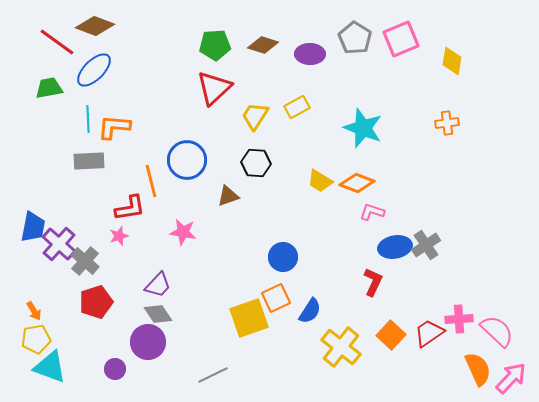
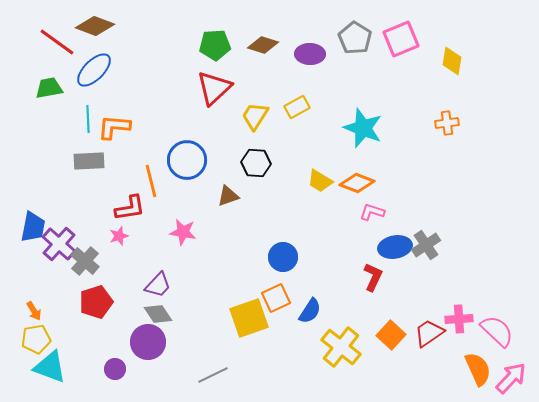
red L-shape at (373, 282): moved 5 px up
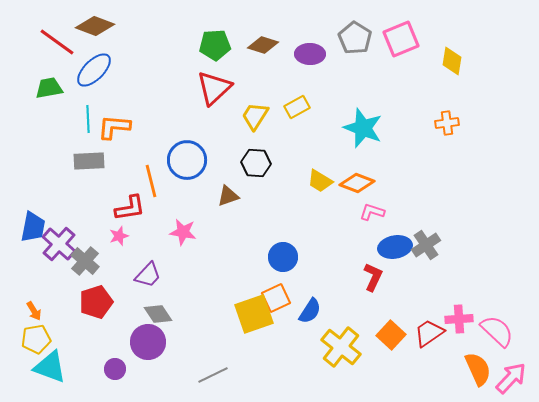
purple trapezoid at (158, 285): moved 10 px left, 10 px up
yellow square at (249, 318): moved 5 px right, 4 px up
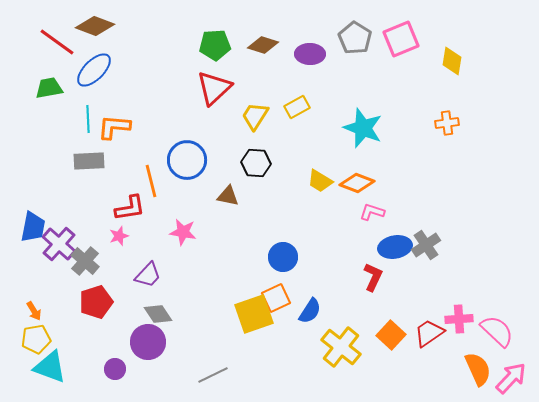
brown triangle at (228, 196): rotated 30 degrees clockwise
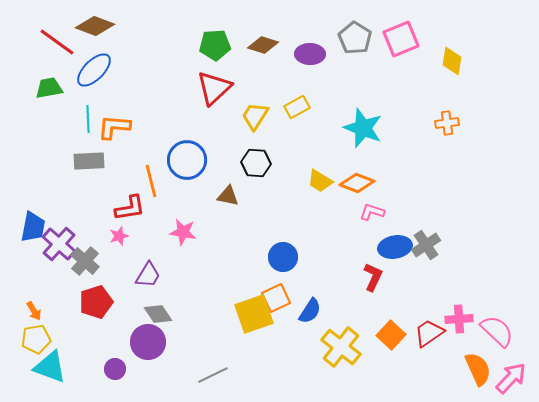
purple trapezoid at (148, 275): rotated 12 degrees counterclockwise
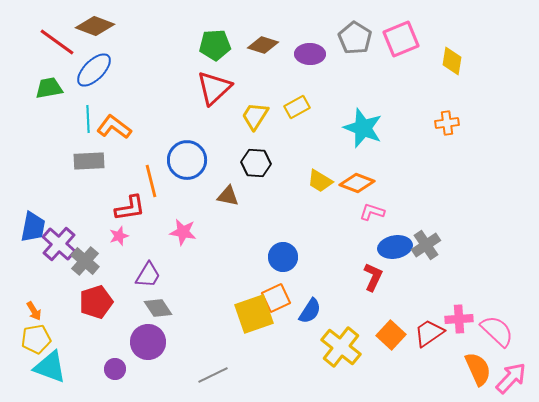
orange L-shape at (114, 127): rotated 32 degrees clockwise
gray diamond at (158, 314): moved 6 px up
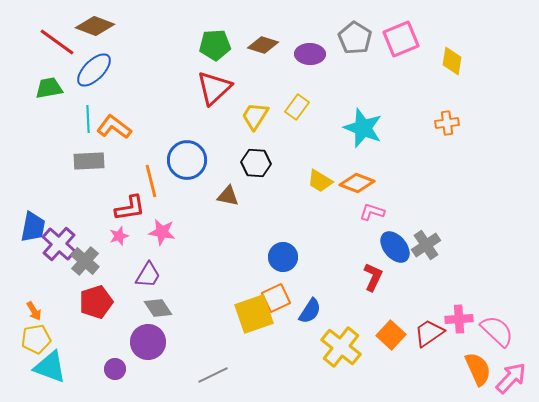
yellow rectangle at (297, 107): rotated 25 degrees counterclockwise
pink star at (183, 232): moved 21 px left
blue ellipse at (395, 247): rotated 60 degrees clockwise
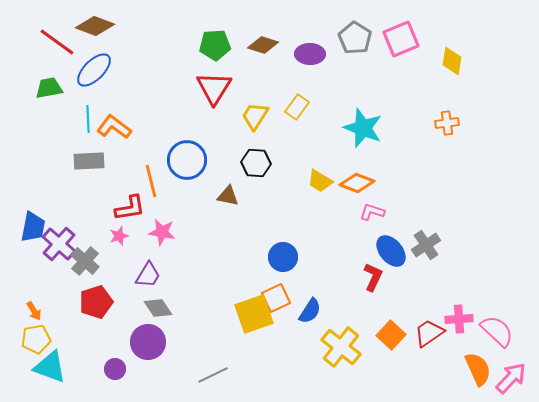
red triangle at (214, 88): rotated 15 degrees counterclockwise
blue ellipse at (395, 247): moved 4 px left, 4 px down
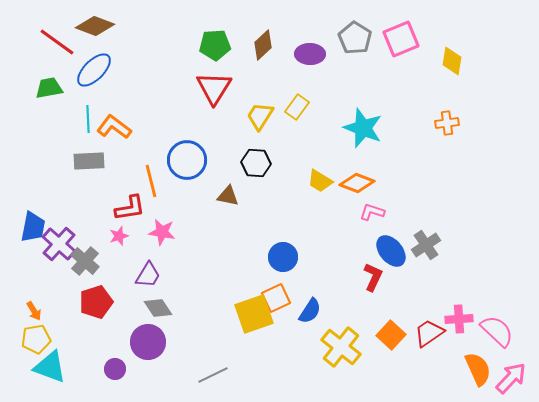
brown diamond at (263, 45): rotated 60 degrees counterclockwise
yellow trapezoid at (255, 116): moved 5 px right
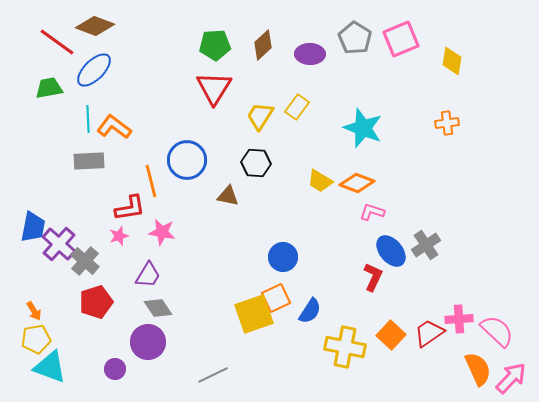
yellow cross at (341, 347): moved 4 px right; rotated 27 degrees counterclockwise
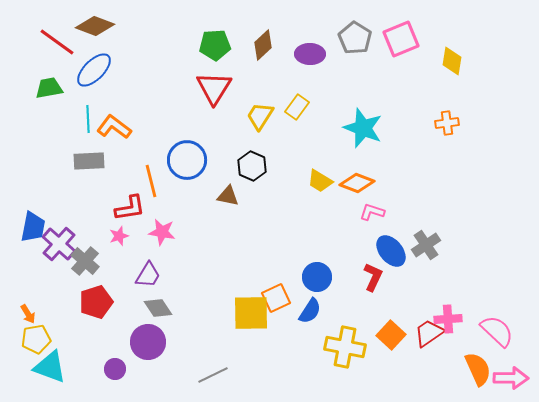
black hexagon at (256, 163): moved 4 px left, 3 px down; rotated 20 degrees clockwise
blue circle at (283, 257): moved 34 px right, 20 px down
orange arrow at (34, 311): moved 6 px left, 3 px down
yellow square at (254, 314): moved 3 px left, 1 px up; rotated 18 degrees clockwise
pink cross at (459, 319): moved 11 px left
pink arrow at (511, 378): rotated 48 degrees clockwise
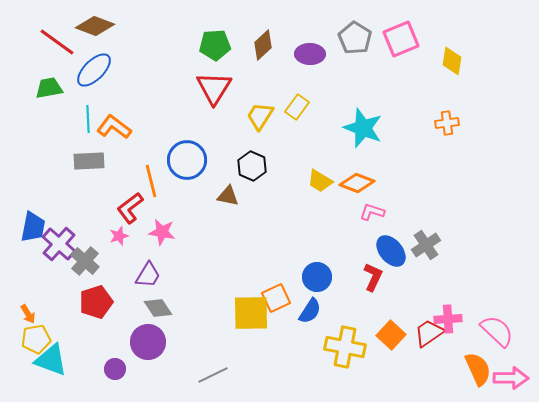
red L-shape at (130, 208): rotated 152 degrees clockwise
cyan triangle at (50, 367): moved 1 px right, 7 px up
